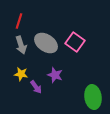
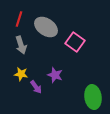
red line: moved 2 px up
gray ellipse: moved 16 px up
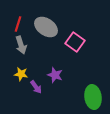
red line: moved 1 px left, 5 px down
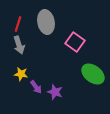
gray ellipse: moved 5 px up; rotated 45 degrees clockwise
gray arrow: moved 2 px left
purple star: moved 17 px down
green ellipse: moved 23 px up; rotated 45 degrees counterclockwise
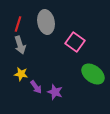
gray arrow: moved 1 px right
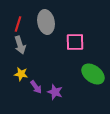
pink square: rotated 36 degrees counterclockwise
